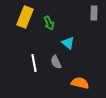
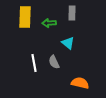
gray rectangle: moved 22 px left
yellow rectangle: rotated 20 degrees counterclockwise
green arrow: rotated 112 degrees clockwise
gray semicircle: moved 2 px left
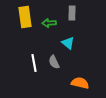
yellow rectangle: rotated 10 degrees counterclockwise
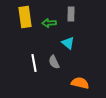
gray rectangle: moved 1 px left, 1 px down
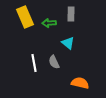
yellow rectangle: rotated 15 degrees counterclockwise
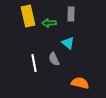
yellow rectangle: moved 3 px right, 1 px up; rotated 10 degrees clockwise
gray semicircle: moved 3 px up
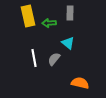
gray rectangle: moved 1 px left, 1 px up
gray semicircle: rotated 64 degrees clockwise
white line: moved 5 px up
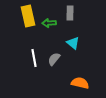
cyan triangle: moved 5 px right
